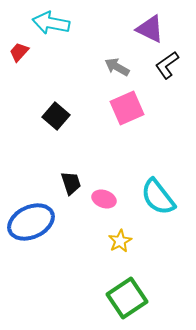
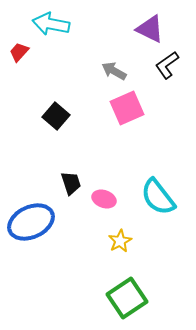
cyan arrow: moved 1 px down
gray arrow: moved 3 px left, 4 px down
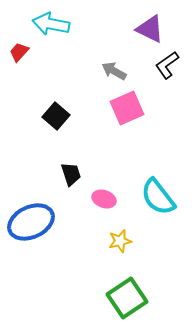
black trapezoid: moved 9 px up
yellow star: rotated 15 degrees clockwise
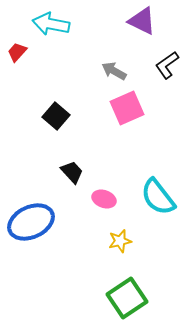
purple triangle: moved 8 px left, 8 px up
red trapezoid: moved 2 px left
black trapezoid: moved 1 px right, 2 px up; rotated 25 degrees counterclockwise
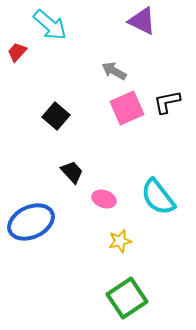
cyan arrow: moved 1 px left, 1 px down; rotated 150 degrees counterclockwise
black L-shape: moved 37 px down; rotated 24 degrees clockwise
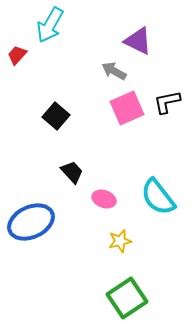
purple triangle: moved 4 px left, 20 px down
cyan arrow: rotated 78 degrees clockwise
red trapezoid: moved 3 px down
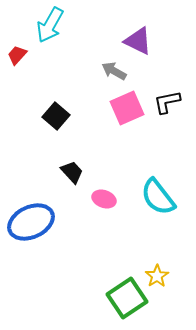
yellow star: moved 37 px right, 35 px down; rotated 20 degrees counterclockwise
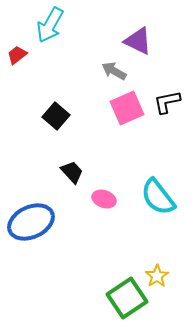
red trapezoid: rotated 10 degrees clockwise
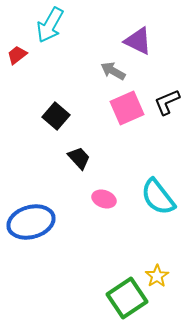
gray arrow: moved 1 px left
black L-shape: rotated 12 degrees counterclockwise
black trapezoid: moved 7 px right, 14 px up
blue ellipse: rotated 9 degrees clockwise
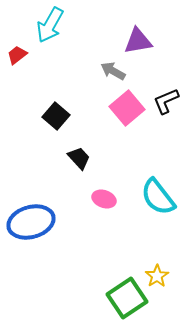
purple triangle: rotated 36 degrees counterclockwise
black L-shape: moved 1 px left, 1 px up
pink square: rotated 16 degrees counterclockwise
